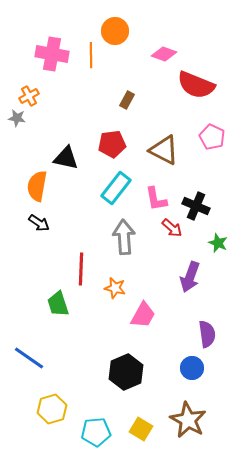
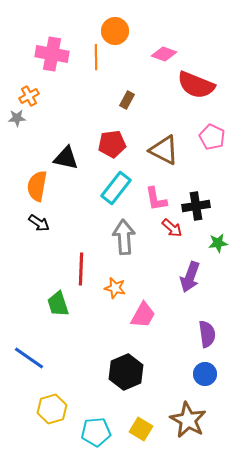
orange line: moved 5 px right, 2 px down
gray star: rotated 12 degrees counterclockwise
black cross: rotated 32 degrees counterclockwise
green star: rotated 30 degrees counterclockwise
blue circle: moved 13 px right, 6 px down
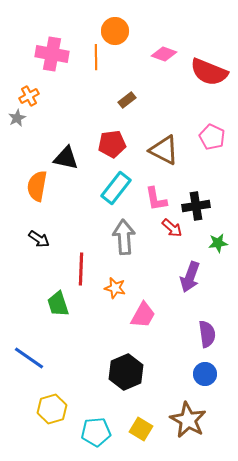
red semicircle: moved 13 px right, 13 px up
brown rectangle: rotated 24 degrees clockwise
gray star: rotated 24 degrees counterclockwise
black arrow: moved 16 px down
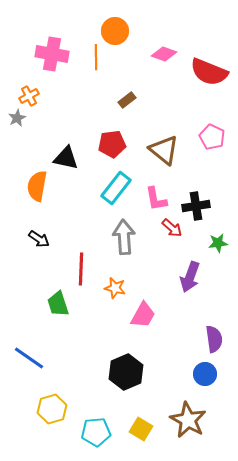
brown triangle: rotated 12 degrees clockwise
purple semicircle: moved 7 px right, 5 px down
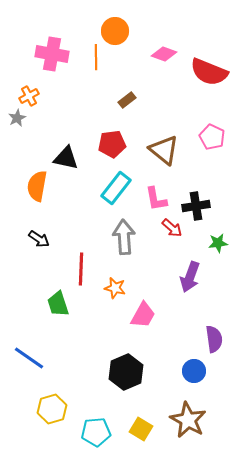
blue circle: moved 11 px left, 3 px up
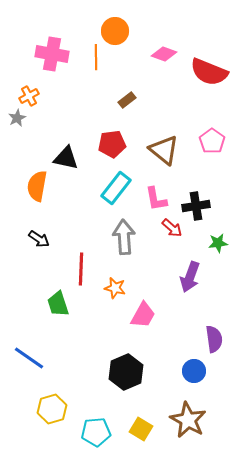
pink pentagon: moved 4 px down; rotated 10 degrees clockwise
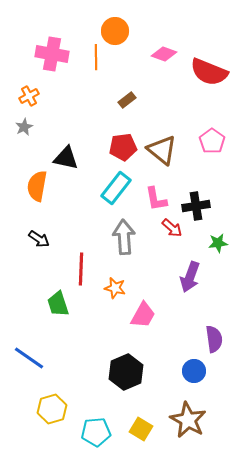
gray star: moved 7 px right, 9 px down
red pentagon: moved 11 px right, 3 px down
brown triangle: moved 2 px left
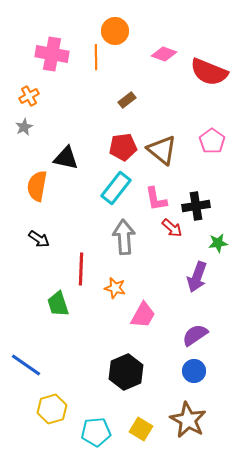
purple arrow: moved 7 px right
purple semicircle: moved 19 px left, 4 px up; rotated 116 degrees counterclockwise
blue line: moved 3 px left, 7 px down
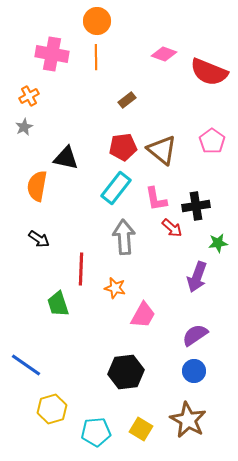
orange circle: moved 18 px left, 10 px up
black hexagon: rotated 16 degrees clockwise
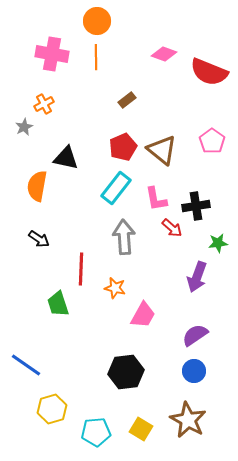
orange cross: moved 15 px right, 8 px down
red pentagon: rotated 16 degrees counterclockwise
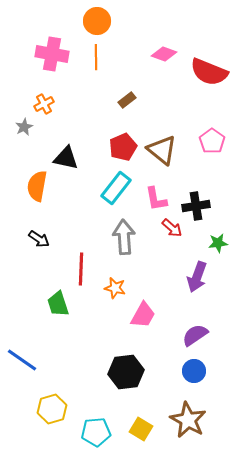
blue line: moved 4 px left, 5 px up
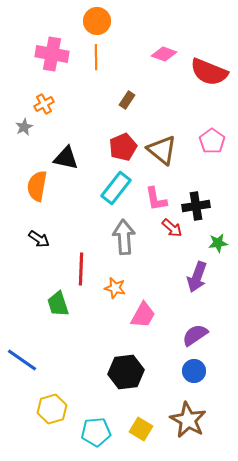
brown rectangle: rotated 18 degrees counterclockwise
